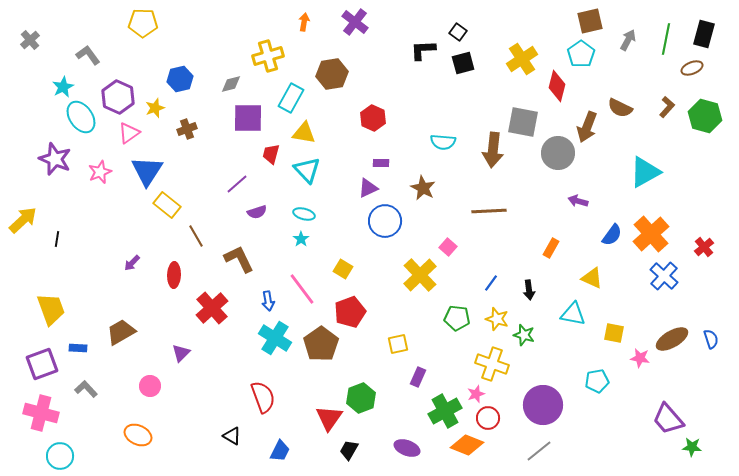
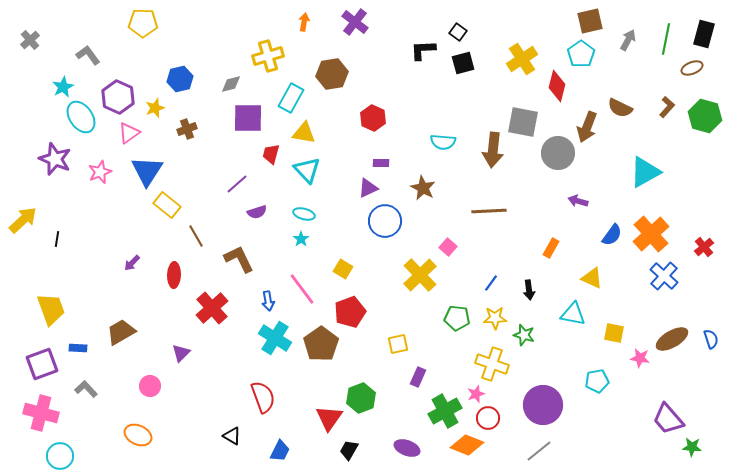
yellow star at (497, 319): moved 2 px left, 1 px up; rotated 20 degrees counterclockwise
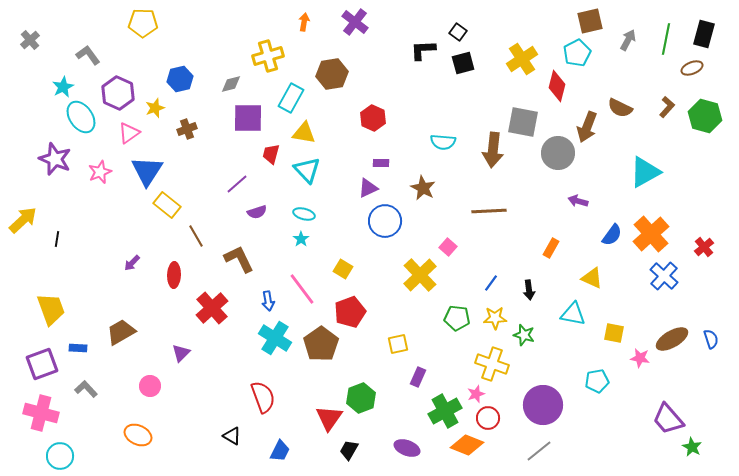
cyan pentagon at (581, 54): moved 4 px left, 1 px up; rotated 8 degrees clockwise
purple hexagon at (118, 97): moved 4 px up
green star at (692, 447): rotated 24 degrees clockwise
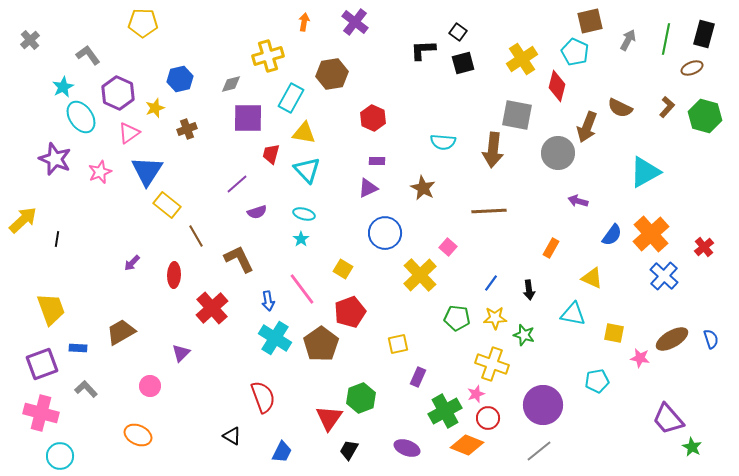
cyan pentagon at (577, 53): moved 2 px left, 1 px up; rotated 20 degrees counterclockwise
gray square at (523, 122): moved 6 px left, 7 px up
purple rectangle at (381, 163): moved 4 px left, 2 px up
blue circle at (385, 221): moved 12 px down
blue trapezoid at (280, 451): moved 2 px right, 1 px down
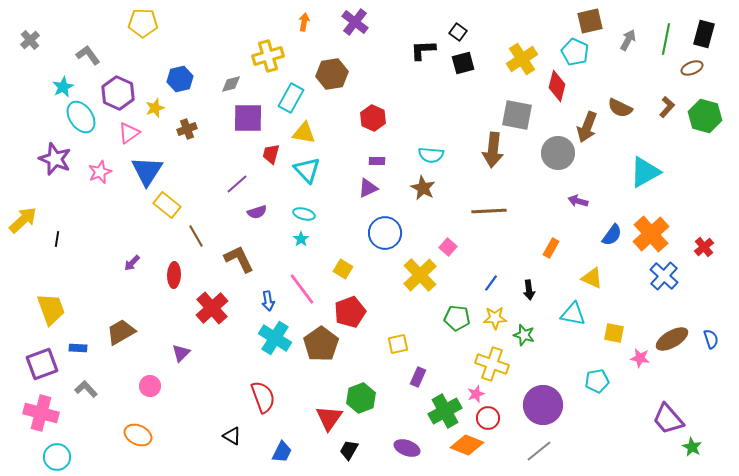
cyan semicircle at (443, 142): moved 12 px left, 13 px down
cyan circle at (60, 456): moved 3 px left, 1 px down
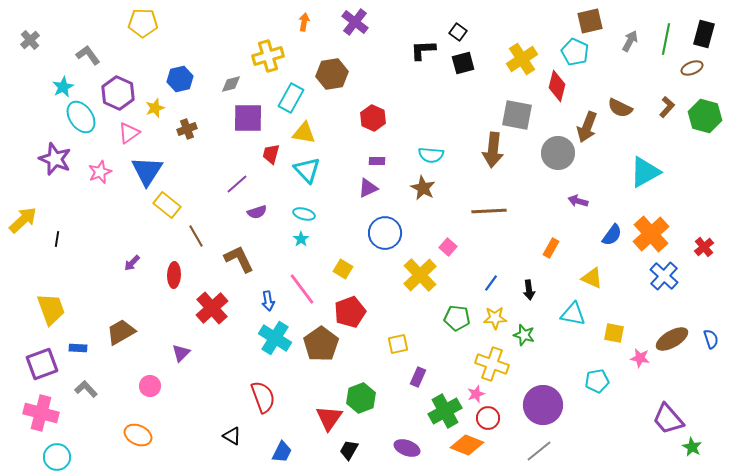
gray arrow at (628, 40): moved 2 px right, 1 px down
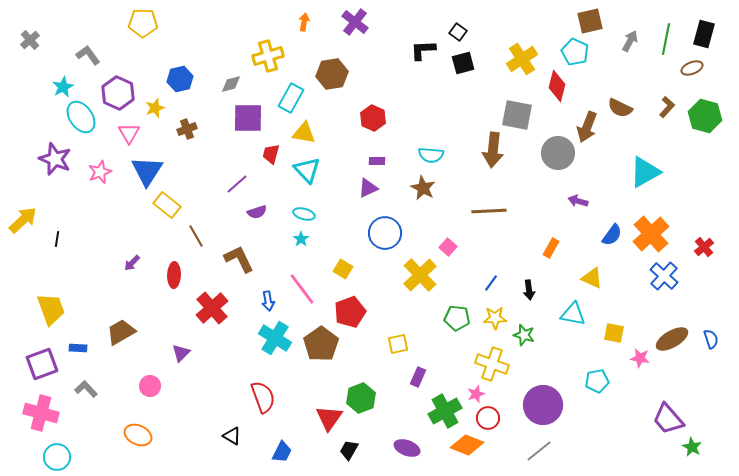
pink triangle at (129, 133): rotated 25 degrees counterclockwise
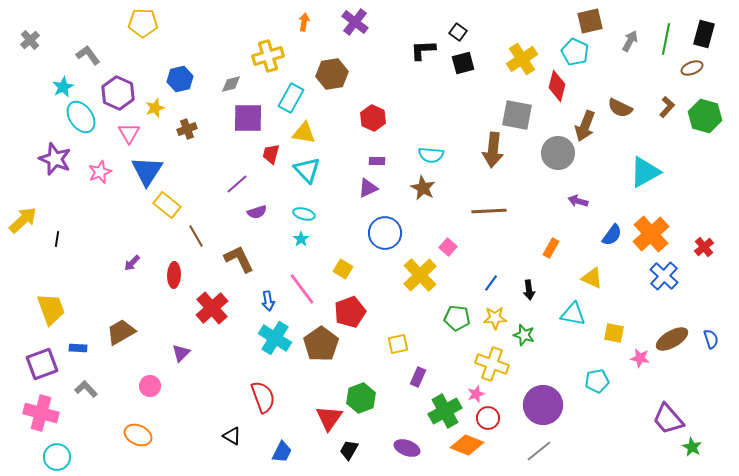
brown arrow at (587, 127): moved 2 px left, 1 px up
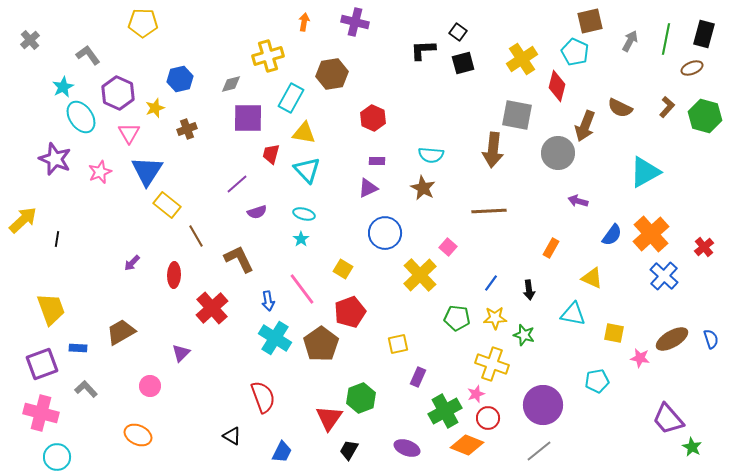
purple cross at (355, 22): rotated 24 degrees counterclockwise
